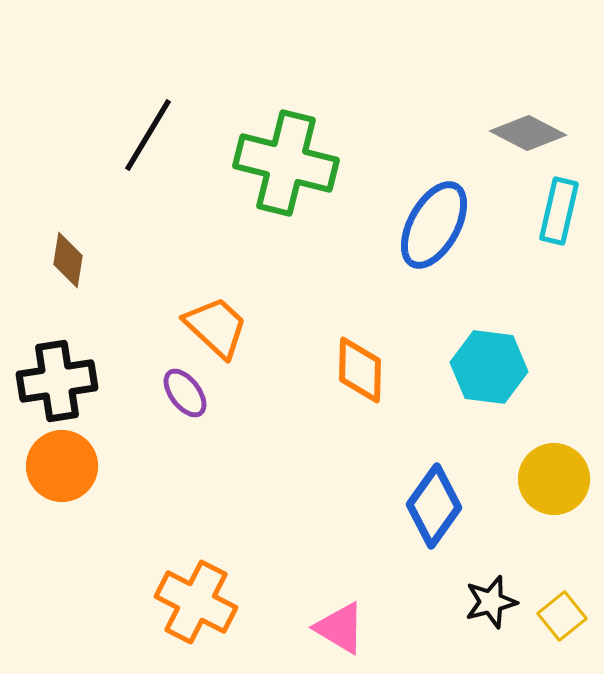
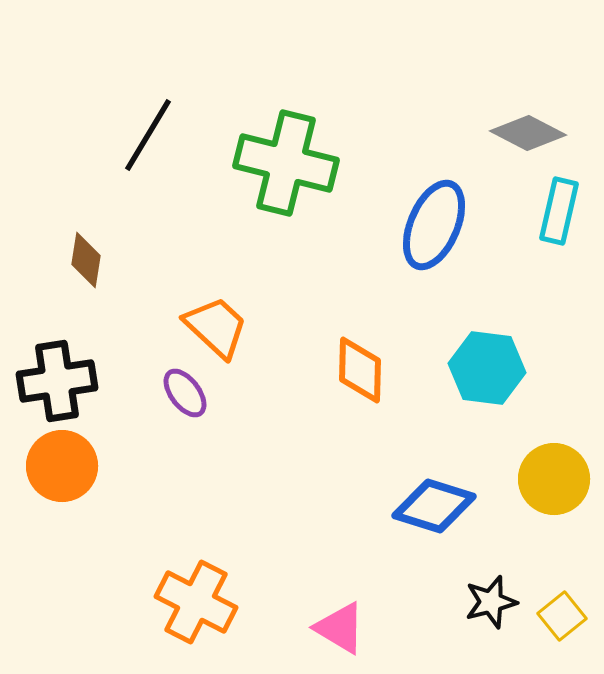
blue ellipse: rotated 6 degrees counterclockwise
brown diamond: moved 18 px right
cyan hexagon: moved 2 px left, 1 px down
blue diamond: rotated 72 degrees clockwise
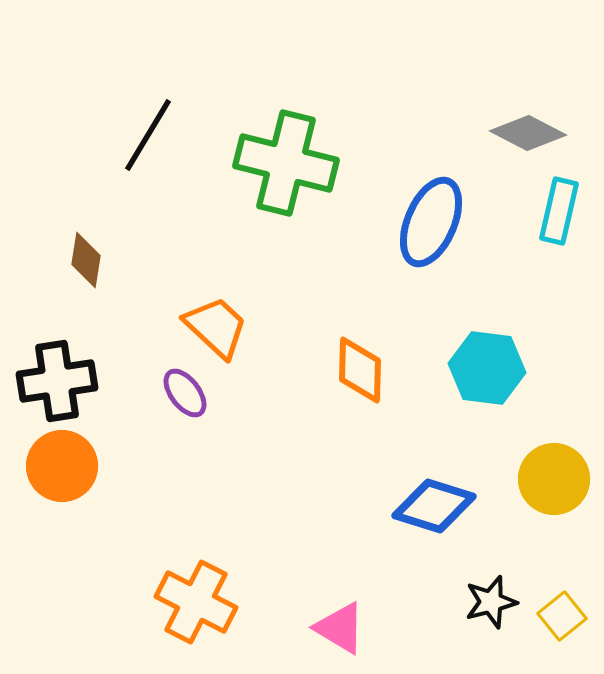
blue ellipse: moved 3 px left, 3 px up
